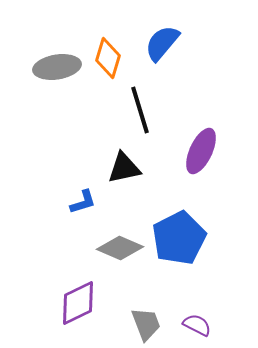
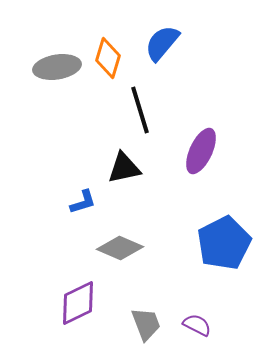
blue pentagon: moved 45 px right, 5 px down
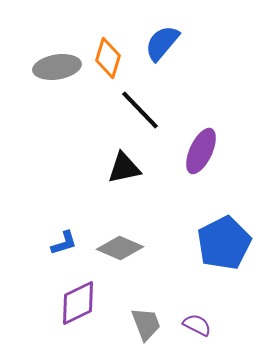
black line: rotated 27 degrees counterclockwise
blue L-shape: moved 19 px left, 41 px down
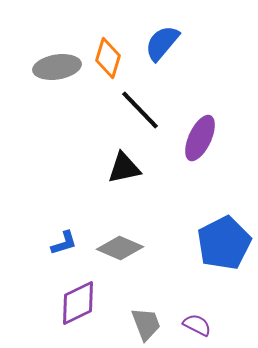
purple ellipse: moved 1 px left, 13 px up
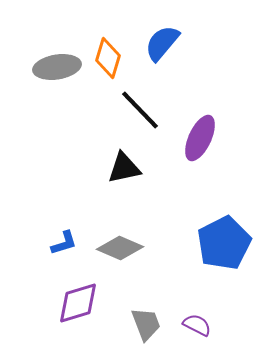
purple diamond: rotated 9 degrees clockwise
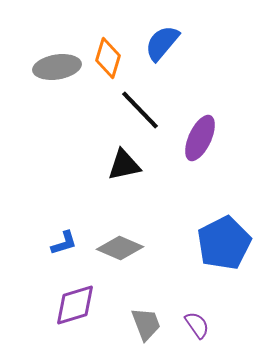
black triangle: moved 3 px up
purple diamond: moved 3 px left, 2 px down
purple semicircle: rotated 28 degrees clockwise
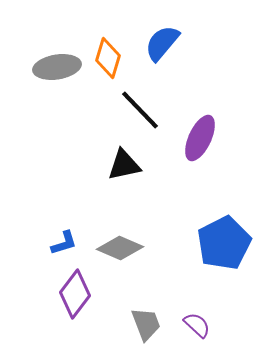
purple diamond: moved 11 px up; rotated 36 degrees counterclockwise
purple semicircle: rotated 12 degrees counterclockwise
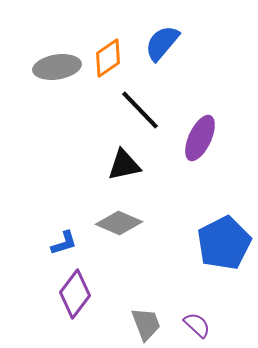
orange diamond: rotated 39 degrees clockwise
gray diamond: moved 1 px left, 25 px up
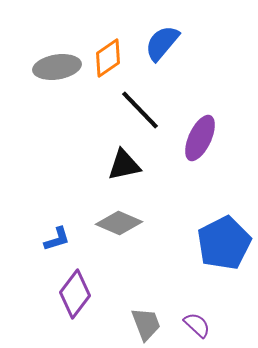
blue L-shape: moved 7 px left, 4 px up
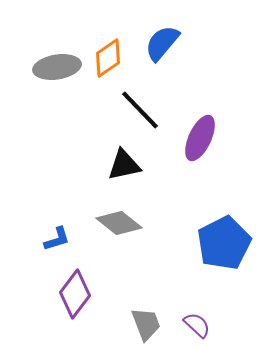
gray diamond: rotated 15 degrees clockwise
